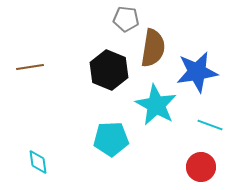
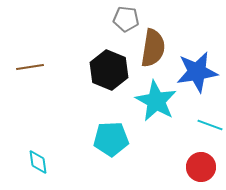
cyan star: moved 4 px up
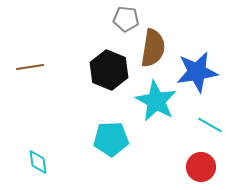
cyan line: rotated 10 degrees clockwise
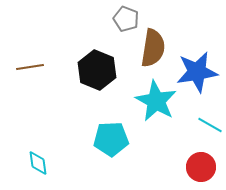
gray pentagon: rotated 15 degrees clockwise
black hexagon: moved 12 px left
cyan diamond: moved 1 px down
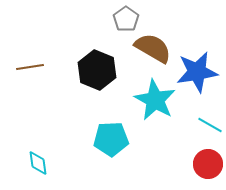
gray pentagon: rotated 15 degrees clockwise
brown semicircle: rotated 69 degrees counterclockwise
cyan star: moved 1 px left, 1 px up
red circle: moved 7 px right, 3 px up
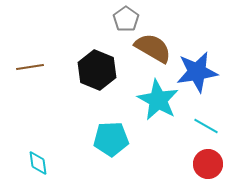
cyan star: moved 3 px right
cyan line: moved 4 px left, 1 px down
